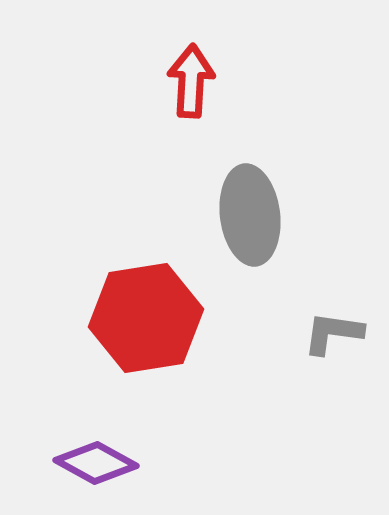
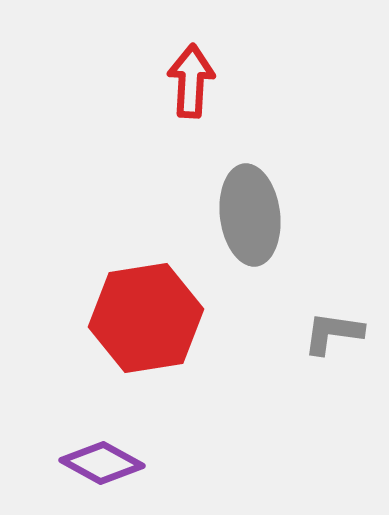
purple diamond: moved 6 px right
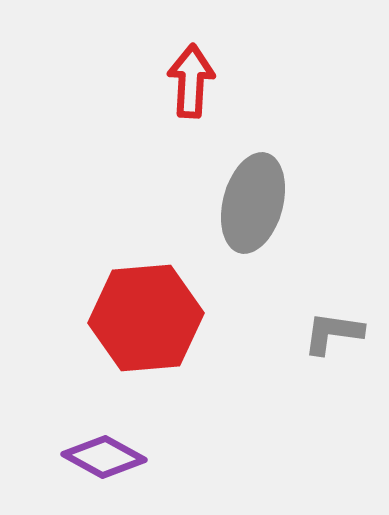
gray ellipse: moved 3 px right, 12 px up; rotated 22 degrees clockwise
red hexagon: rotated 4 degrees clockwise
purple diamond: moved 2 px right, 6 px up
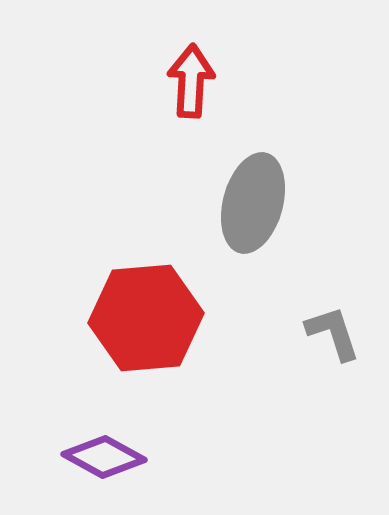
gray L-shape: rotated 64 degrees clockwise
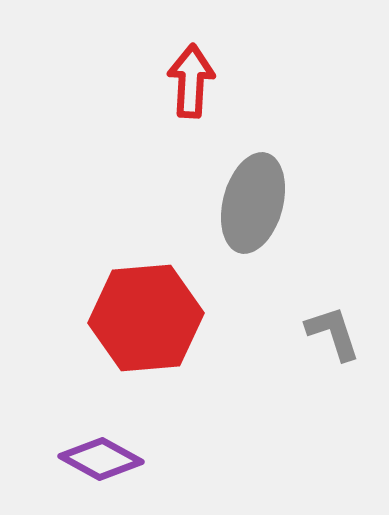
purple diamond: moved 3 px left, 2 px down
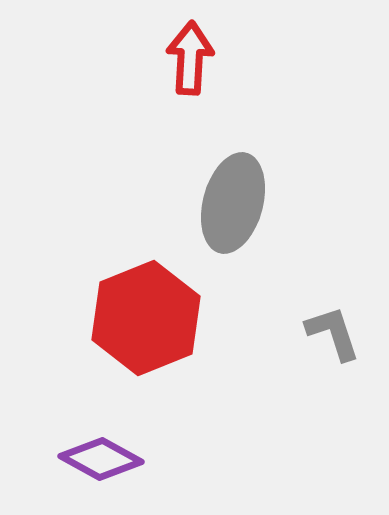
red arrow: moved 1 px left, 23 px up
gray ellipse: moved 20 px left
red hexagon: rotated 17 degrees counterclockwise
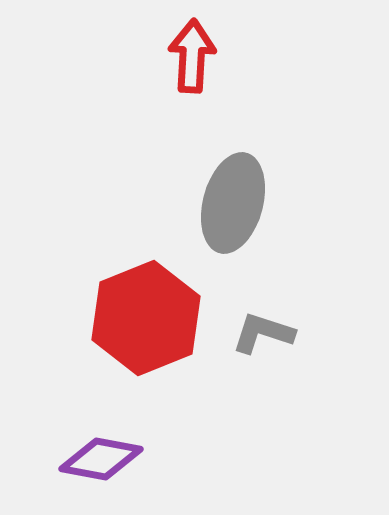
red arrow: moved 2 px right, 2 px up
gray L-shape: moved 70 px left; rotated 54 degrees counterclockwise
purple diamond: rotated 18 degrees counterclockwise
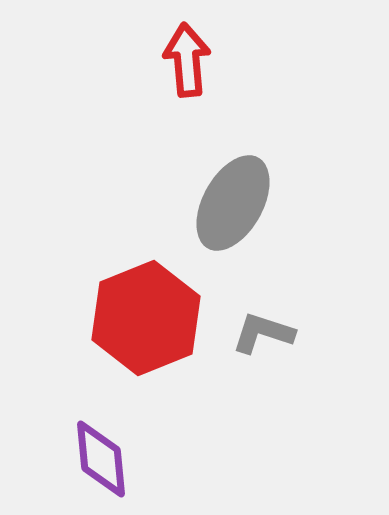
red arrow: moved 5 px left, 4 px down; rotated 8 degrees counterclockwise
gray ellipse: rotated 14 degrees clockwise
purple diamond: rotated 74 degrees clockwise
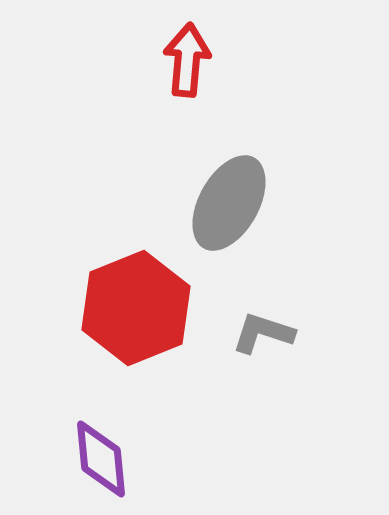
red arrow: rotated 10 degrees clockwise
gray ellipse: moved 4 px left
red hexagon: moved 10 px left, 10 px up
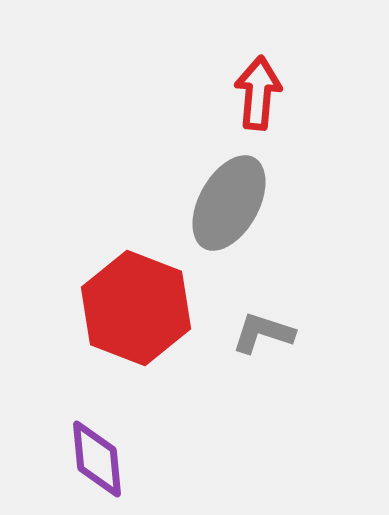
red arrow: moved 71 px right, 33 px down
red hexagon: rotated 17 degrees counterclockwise
purple diamond: moved 4 px left
